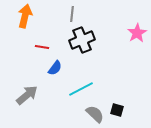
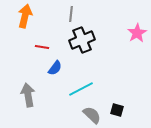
gray line: moved 1 px left
gray arrow: moved 1 px right; rotated 60 degrees counterclockwise
gray semicircle: moved 3 px left, 1 px down
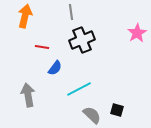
gray line: moved 2 px up; rotated 14 degrees counterclockwise
cyan line: moved 2 px left
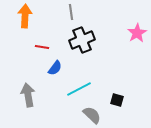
orange arrow: rotated 10 degrees counterclockwise
black square: moved 10 px up
